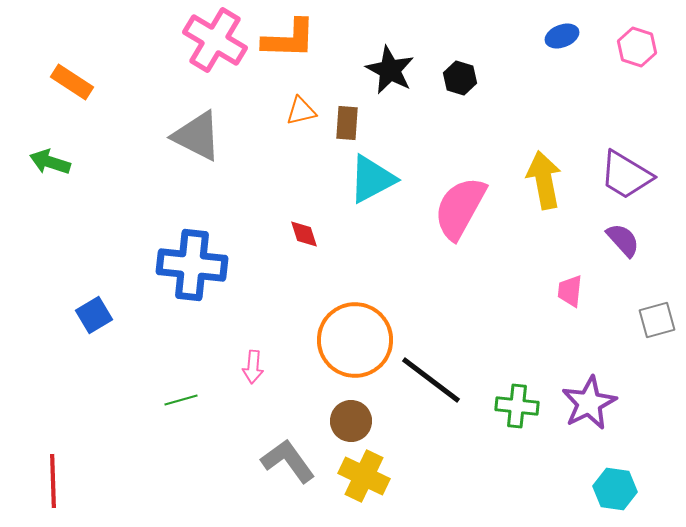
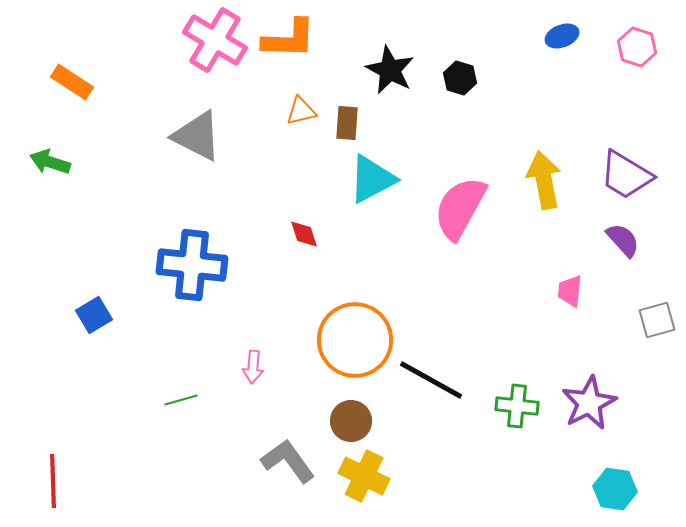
black line: rotated 8 degrees counterclockwise
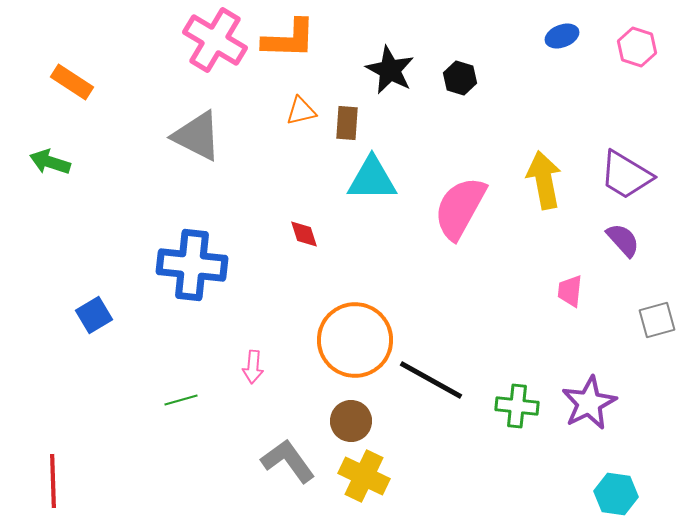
cyan triangle: rotated 28 degrees clockwise
cyan hexagon: moved 1 px right, 5 px down
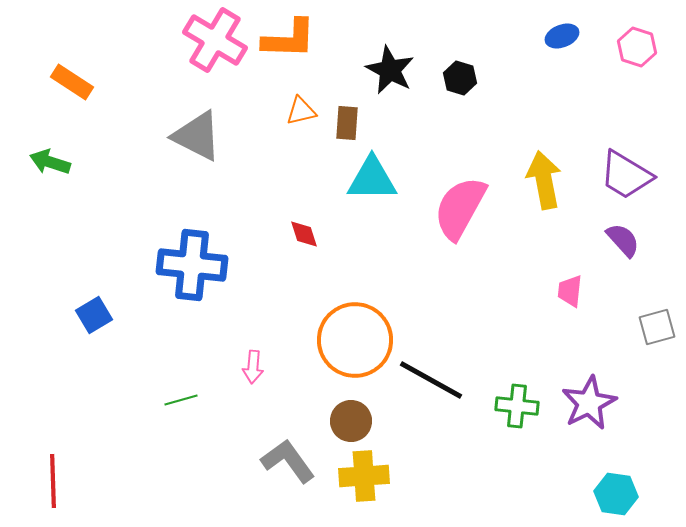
gray square: moved 7 px down
yellow cross: rotated 30 degrees counterclockwise
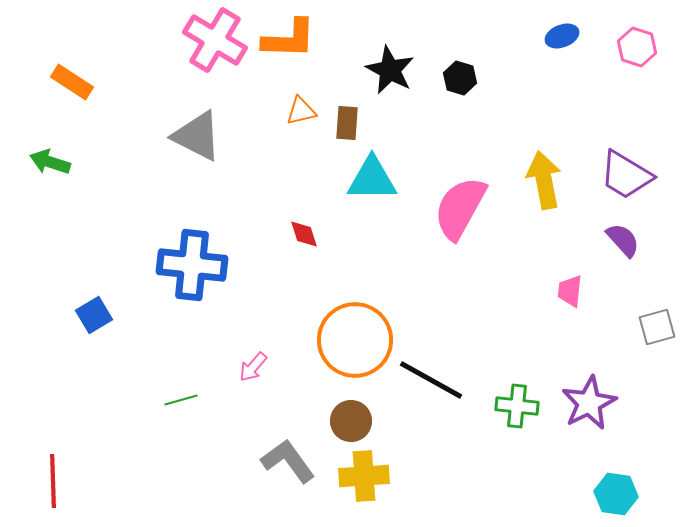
pink arrow: rotated 36 degrees clockwise
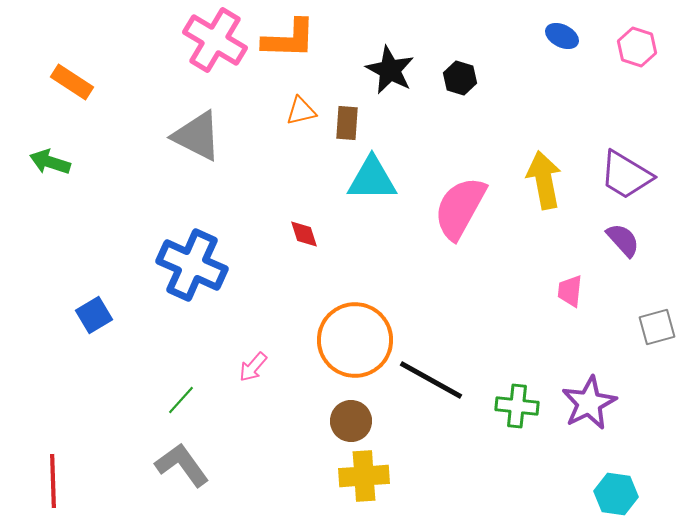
blue ellipse: rotated 48 degrees clockwise
blue cross: rotated 18 degrees clockwise
green line: rotated 32 degrees counterclockwise
gray L-shape: moved 106 px left, 4 px down
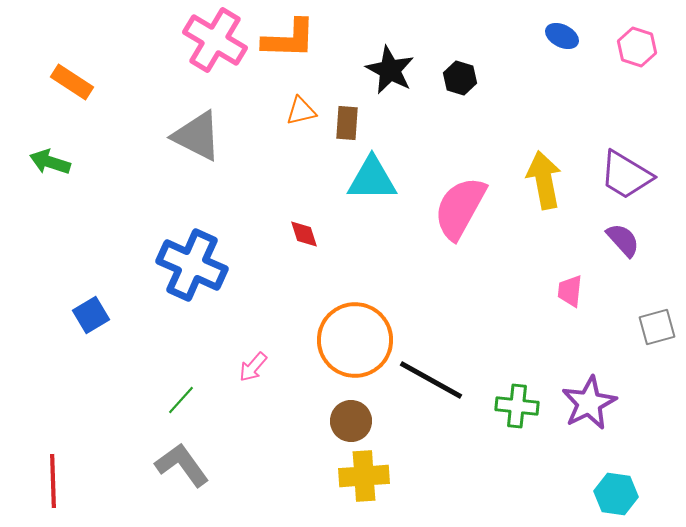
blue square: moved 3 px left
